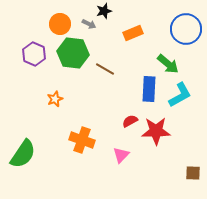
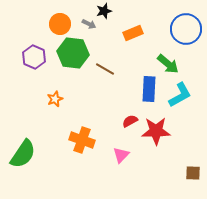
purple hexagon: moved 3 px down
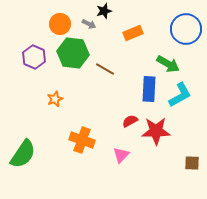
green arrow: rotated 10 degrees counterclockwise
brown square: moved 1 px left, 10 px up
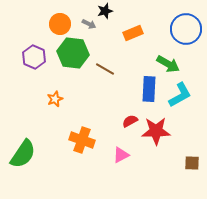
black star: moved 1 px right
pink triangle: rotated 18 degrees clockwise
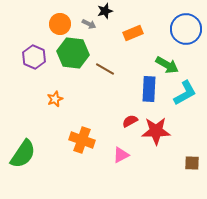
green arrow: moved 1 px left, 1 px down
cyan L-shape: moved 5 px right, 2 px up
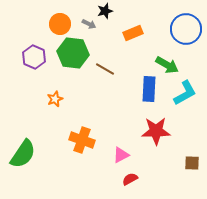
red semicircle: moved 58 px down
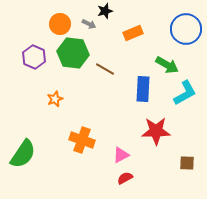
blue rectangle: moved 6 px left
brown square: moved 5 px left
red semicircle: moved 5 px left, 1 px up
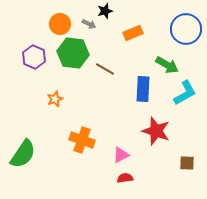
red star: rotated 20 degrees clockwise
red semicircle: rotated 21 degrees clockwise
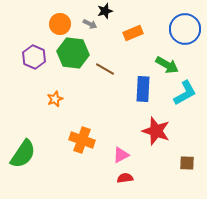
gray arrow: moved 1 px right
blue circle: moved 1 px left
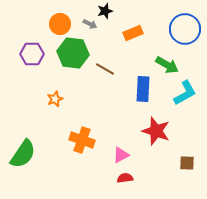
purple hexagon: moved 2 px left, 3 px up; rotated 25 degrees counterclockwise
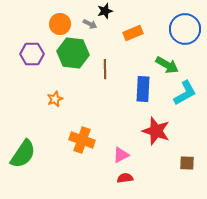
brown line: rotated 60 degrees clockwise
